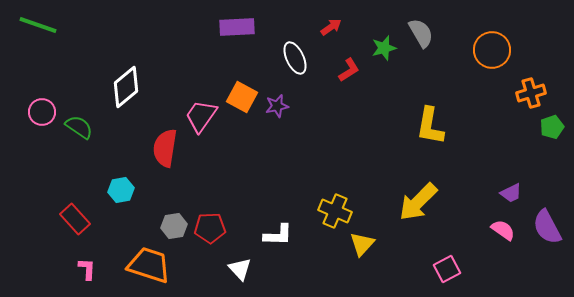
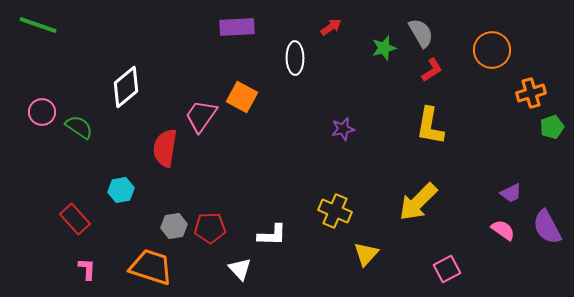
white ellipse: rotated 24 degrees clockwise
red L-shape: moved 83 px right
purple star: moved 66 px right, 23 px down
white L-shape: moved 6 px left
yellow triangle: moved 4 px right, 10 px down
orange trapezoid: moved 2 px right, 2 px down
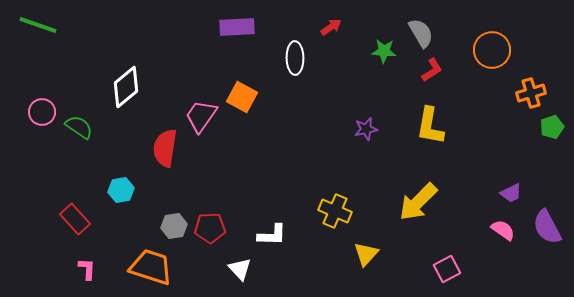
green star: moved 3 px down; rotated 20 degrees clockwise
purple star: moved 23 px right
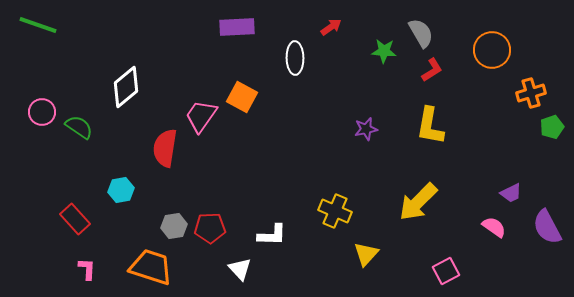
pink semicircle: moved 9 px left, 3 px up
pink square: moved 1 px left, 2 px down
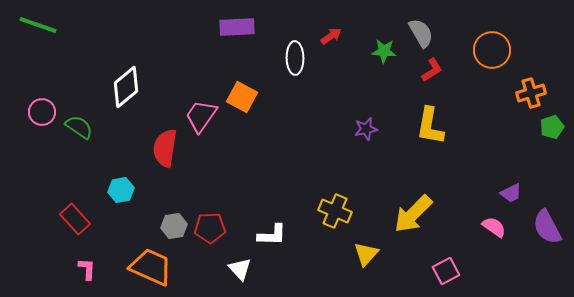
red arrow: moved 9 px down
yellow arrow: moved 5 px left, 12 px down
orange trapezoid: rotated 6 degrees clockwise
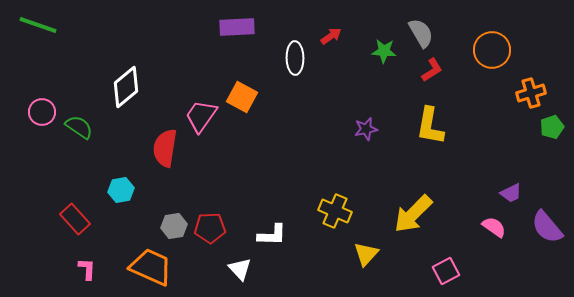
purple semicircle: rotated 12 degrees counterclockwise
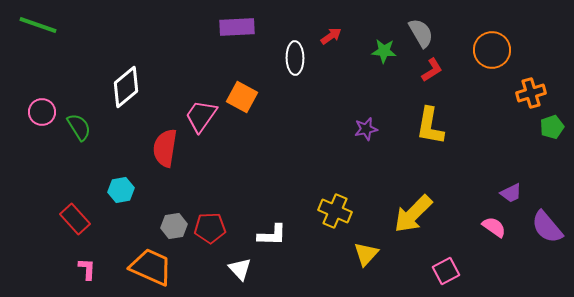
green semicircle: rotated 24 degrees clockwise
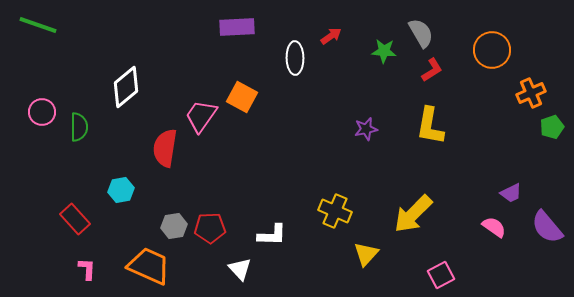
orange cross: rotated 8 degrees counterclockwise
green semicircle: rotated 32 degrees clockwise
orange trapezoid: moved 2 px left, 1 px up
pink square: moved 5 px left, 4 px down
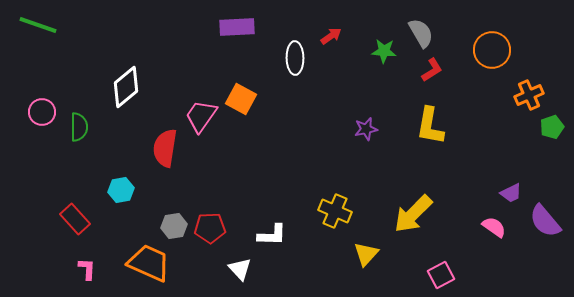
orange cross: moved 2 px left, 2 px down
orange square: moved 1 px left, 2 px down
purple semicircle: moved 2 px left, 6 px up
orange trapezoid: moved 3 px up
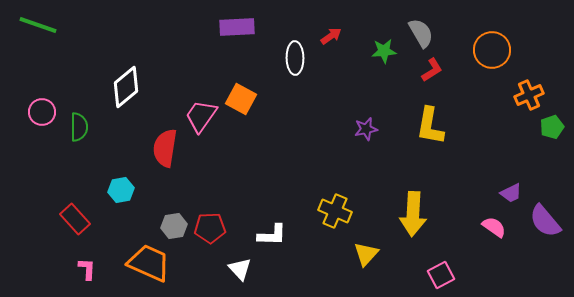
green star: rotated 10 degrees counterclockwise
yellow arrow: rotated 42 degrees counterclockwise
